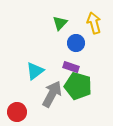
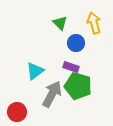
green triangle: rotated 28 degrees counterclockwise
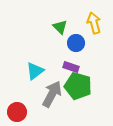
green triangle: moved 4 px down
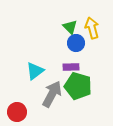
yellow arrow: moved 2 px left, 5 px down
green triangle: moved 10 px right
purple rectangle: rotated 21 degrees counterclockwise
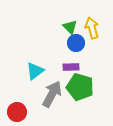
green pentagon: moved 2 px right, 1 px down
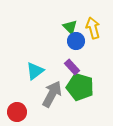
yellow arrow: moved 1 px right
blue circle: moved 2 px up
purple rectangle: moved 1 px right; rotated 49 degrees clockwise
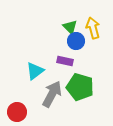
purple rectangle: moved 7 px left, 6 px up; rotated 35 degrees counterclockwise
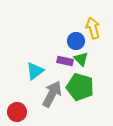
green triangle: moved 11 px right, 32 px down
